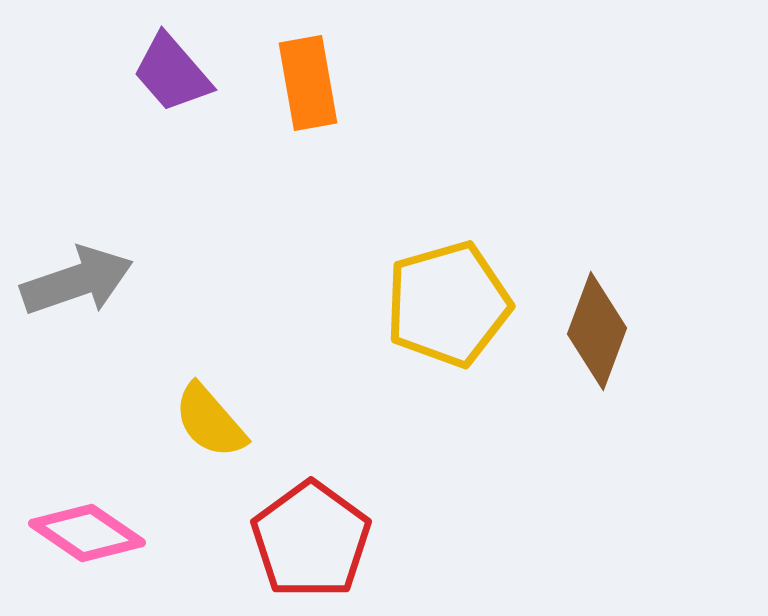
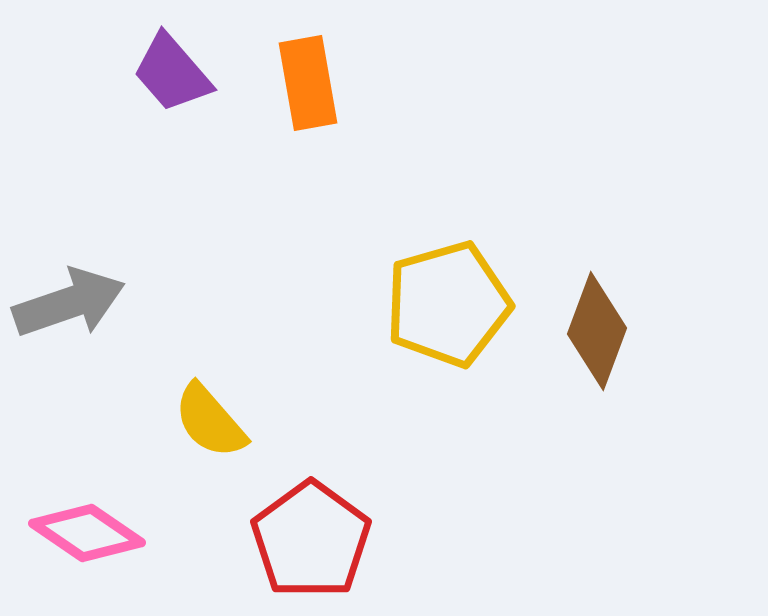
gray arrow: moved 8 px left, 22 px down
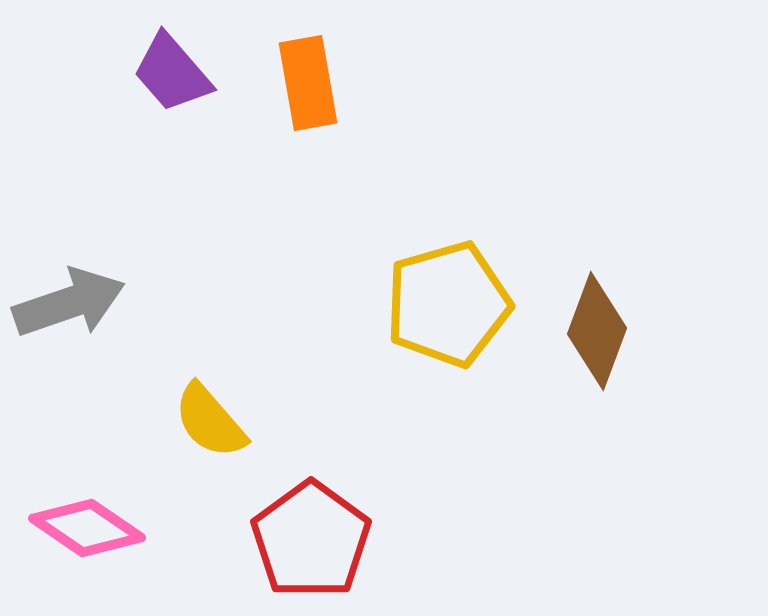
pink diamond: moved 5 px up
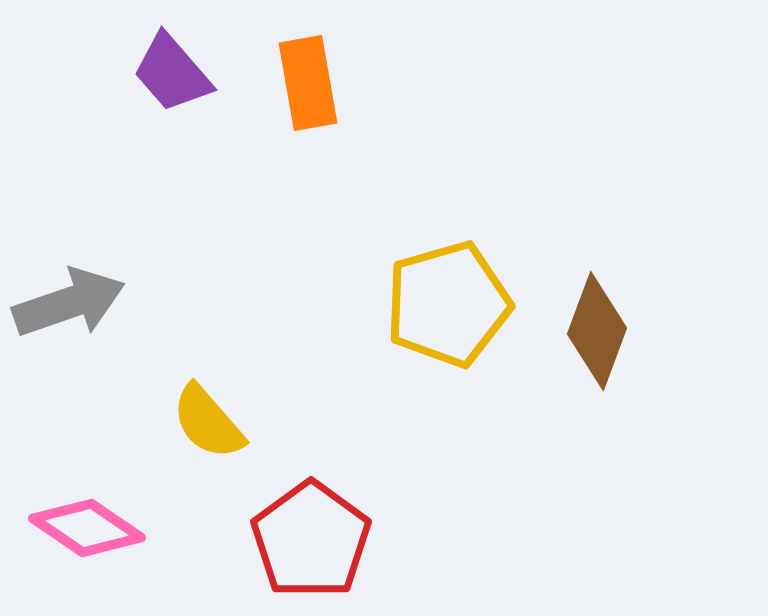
yellow semicircle: moved 2 px left, 1 px down
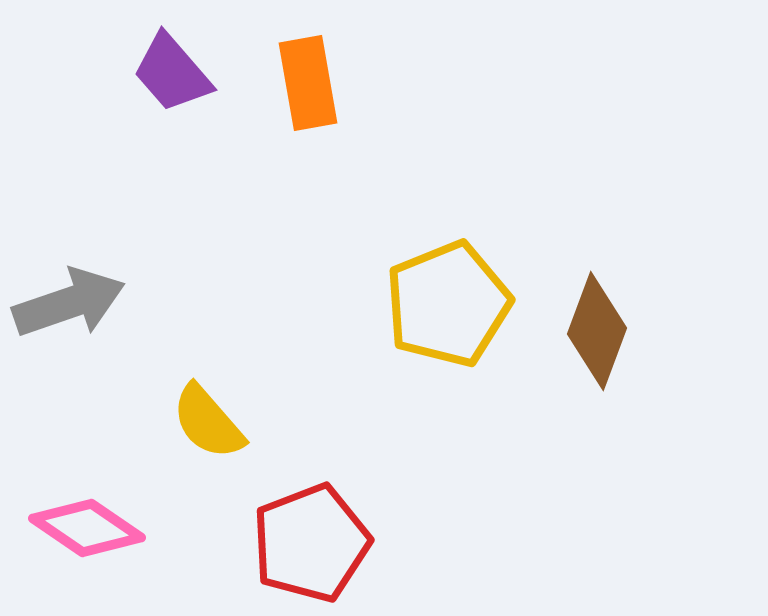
yellow pentagon: rotated 6 degrees counterclockwise
red pentagon: moved 3 px down; rotated 15 degrees clockwise
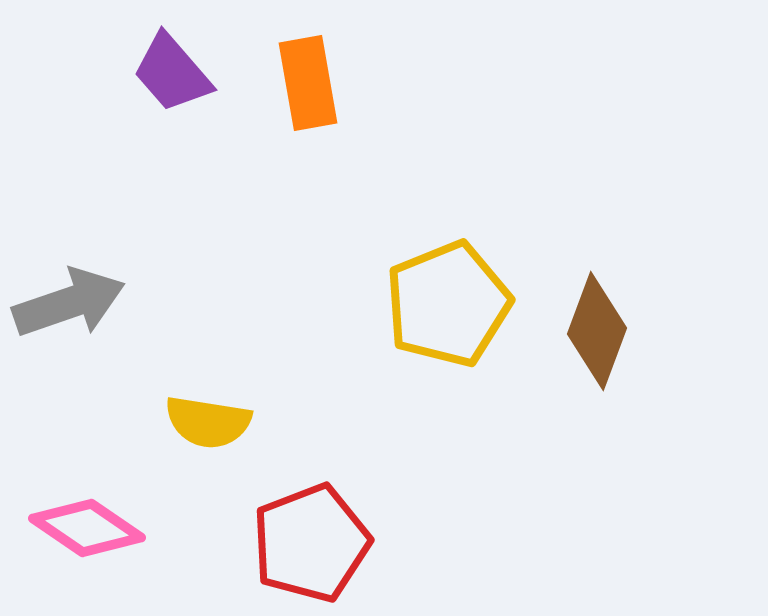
yellow semicircle: rotated 40 degrees counterclockwise
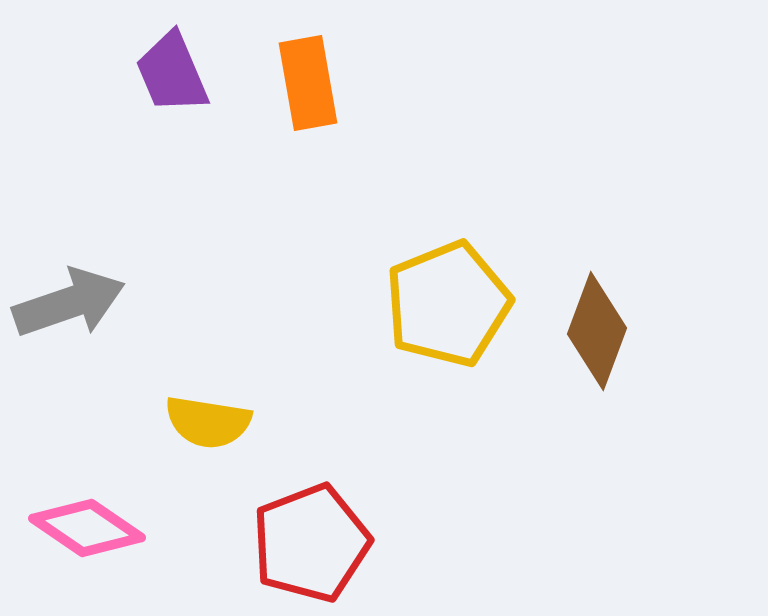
purple trapezoid: rotated 18 degrees clockwise
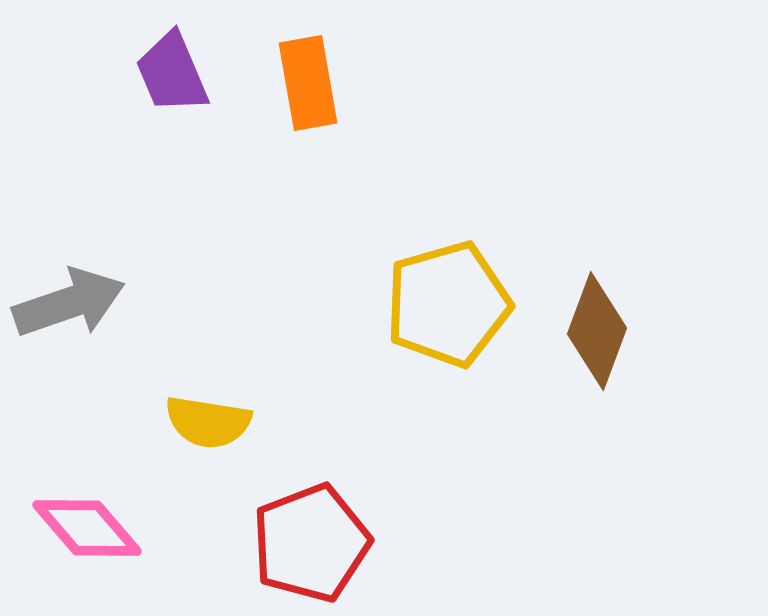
yellow pentagon: rotated 6 degrees clockwise
pink diamond: rotated 15 degrees clockwise
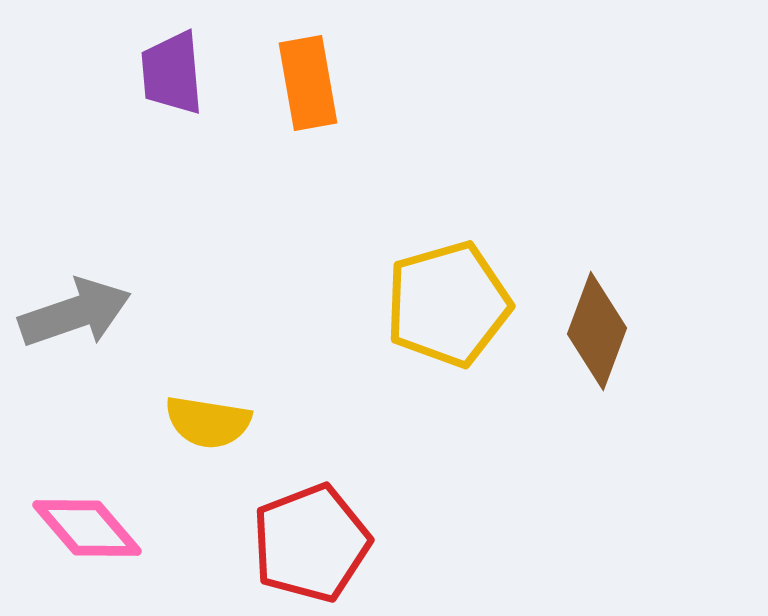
purple trapezoid: rotated 18 degrees clockwise
gray arrow: moved 6 px right, 10 px down
